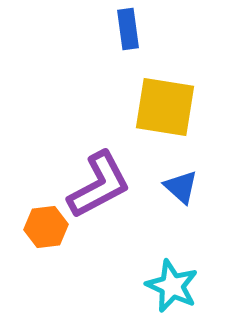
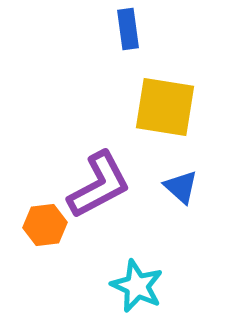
orange hexagon: moved 1 px left, 2 px up
cyan star: moved 35 px left
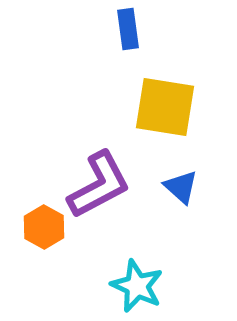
orange hexagon: moved 1 px left, 2 px down; rotated 24 degrees counterclockwise
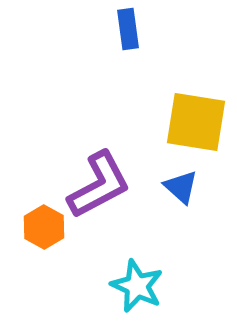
yellow square: moved 31 px right, 15 px down
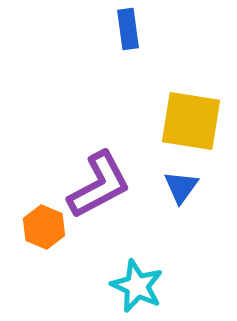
yellow square: moved 5 px left, 1 px up
blue triangle: rotated 24 degrees clockwise
orange hexagon: rotated 6 degrees counterclockwise
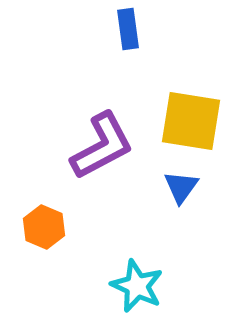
purple L-shape: moved 3 px right, 39 px up
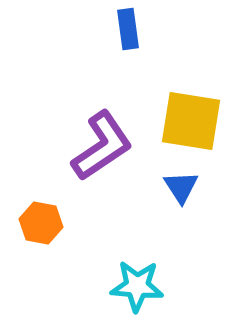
purple L-shape: rotated 6 degrees counterclockwise
blue triangle: rotated 9 degrees counterclockwise
orange hexagon: moved 3 px left, 4 px up; rotated 12 degrees counterclockwise
cyan star: rotated 20 degrees counterclockwise
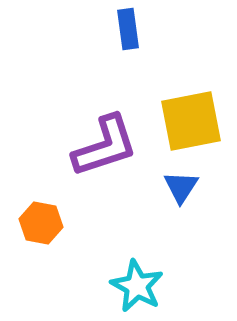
yellow square: rotated 20 degrees counterclockwise
purple L-shape: moved 3 px right; rotated 16 degrees clockwise
blue triangle: rotated 6 degrees clockwise
cyan star: rotated 24 degrees clockwise
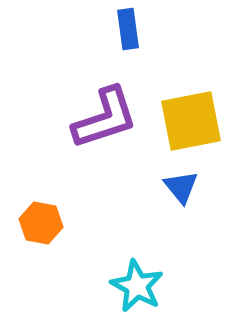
purple L-shape: moved 28 px up
blue triangle: rotated 12 degrees counterclockwise
